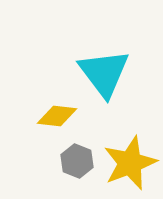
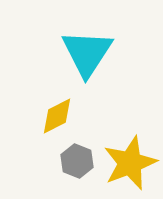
cyan triangle: moved 17 px left, 20 px up; rotated 10 degrees clockwise
yellow diamond: rotated 33 degrees counterclockwise
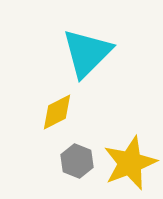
cyan triangle: rotated 12 degrees clockwise
yellow diamond: moved 4 px up
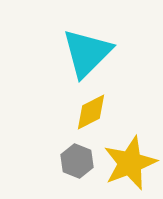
yellow diamond: moved 34 px right
